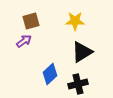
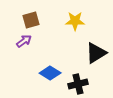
brown square: moved 1 px up
black triangle: moved 14 px right, 1 px down
blue diamond: moved 1 px up; rotated 75 degrees clockwise
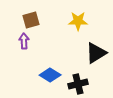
yellow star: moved 3 px right
purple arrow: rotated 56 degrees counterclockwise
blue diamond: moved 2 px down
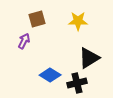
brown square: moved 6 px right, 1 px up
purple arrow: rotated 28 degrees clockwise
black triangle: moved 7 px left, 5 px down
black cross: moved 1 px left, 1 px up
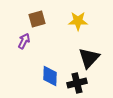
black triangle: rotated 15 degrees counterclockwise
blue diamond: moved 1 px down; rotated 60 degrees clockwise
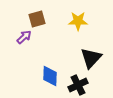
purple arrow: moved 4 px up; rotated 21 degrees clockwise
black triangle: moved 2 px right
black cross: moved 1 px right, 2 px down; rotated 12 degrees counterclockwise
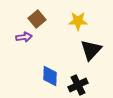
brown square: rotated 24 degrees counterclockwise
purple arrow: rotated 35 degrees clockwise
black triangle: moved 8 px up
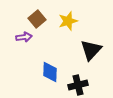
yellow star: moved 10 px left; rotated 18 degrees counterclockwise
blue diamond: moved 4 px up
black cross: rotated 12 degrees clockwise
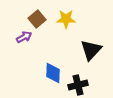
yellow star: moved 2 px left, 2 px up; rotated 18 degrees clockwise
purple arrow: rotated 21 degrees counterclockwise
blue diamond: moved 3 px right, 1 px down
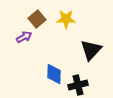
blue diamond: moved 1 px right, 1 px down
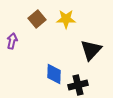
purple arrow: moved 12 px left, 4 px down; rotated 49 degrees counterclockwise
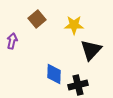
yellow star: moved 8 px right, 6 px down
